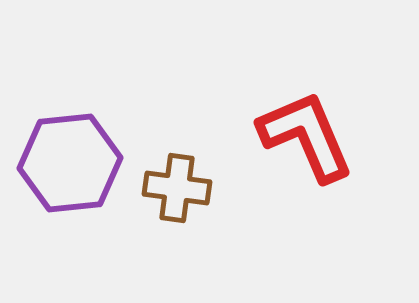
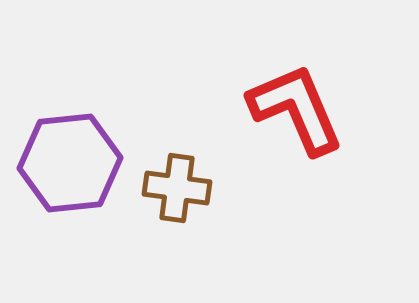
red L-shape: moved 10 px left, 27 px up
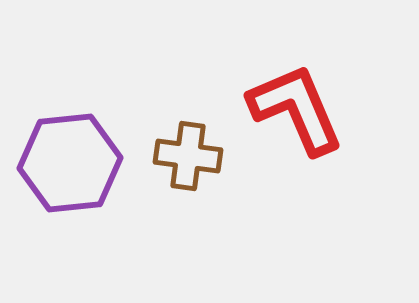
brown cross: moved 11 px right, 32 px up
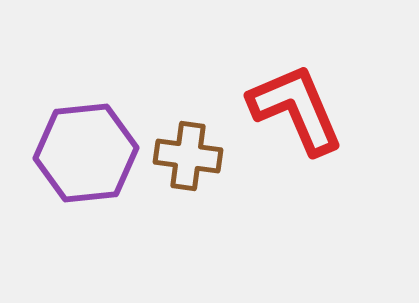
purple hexagon: moved 16 px right, 10 px up
